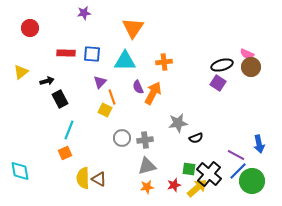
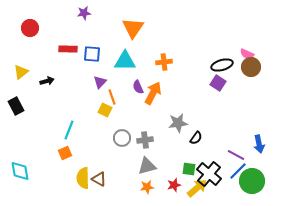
red rectangle: moved 2 px right, 4 px up
black rectangle: moved 44 px left, 7 px down
black semicircle: rotated 32 degrees counterclockwise
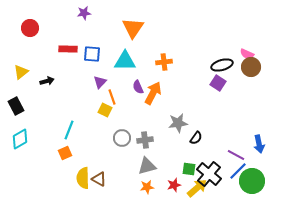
cyan diamond: moved 32 px up; rotated 70 degrees clockwise
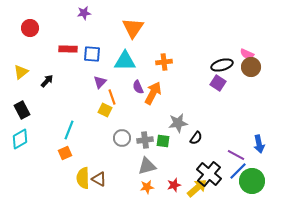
black arrow: rotated 32 degrees counterclockwise
black rectangle: moved 6 px right, 4 px down
green square: moved 26 px left, 28 px up
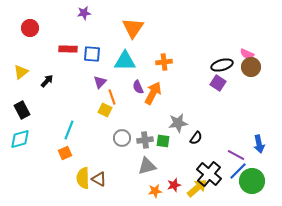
cyan diamond: rotated 15 degrees clockwise
orange star: moved 8 px right, 4 px down
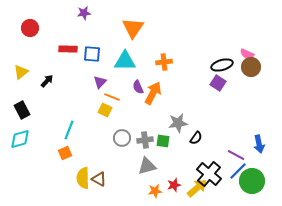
orange line: rotated 49 degrees counterclockwise
